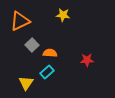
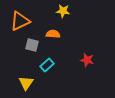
yellow star: moved 4 px up
gray square: rotated 32 degrees counterclockwise
orange semicircle: moved 3 px right, 19 px up
red star: rotated 16 degrees clockwise
cyan rectangle: moved 7 px up
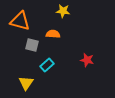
orange triangle: rotated 40 degrees clockwise
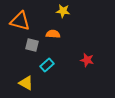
yellow triangle: rotated 35 degrees counterclockwise
